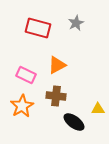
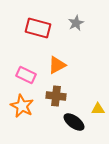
orange star: rotated 15 degrees counterclockwise
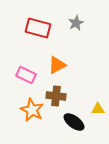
orange star: moved 10 px right, 4 px down
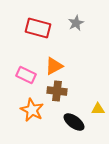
orange triangle: moved 3 px left, 1 px down
brown cross: moved 1 px right, 5 px up
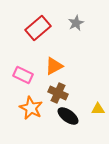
red rectangle: rotated 55 degrees counterclockwise
pink rectangle: moved 3 px left
brown cross: moved 1 px right, 2 px down; rotated 18 degrees clockwise
orange star: moved 1 px left, 2 px up
black ellipse: moved 6 px left, 6 px up
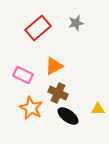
gray star: rotated 14 degrees clockwise
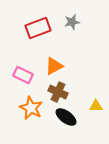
gray star: moved 4 px left, 1 px up
red rectangle: rotated 20 degrees clockwise
brown cross: moved 1 px up
yellow triangle: moved 2 px left, 3 px up
black ellipse: moved 2 px left, 1 px down
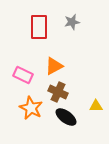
red rectangle: moved 1 px right, 1 px up; rotated 70 degrees counterclockwise
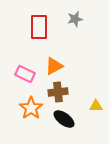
gray star: moved 3 px right, 3 px up
pink rectangle: moved 2 px right, 1 px up
brown cross: rotated 30 degrees counterclockwise
orange star: rotated 10 degrees clockwise
black ellipse: moved 2 px left, 2 px down
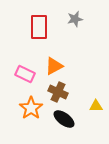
brown cross: rotated 30 degrees clockwise
